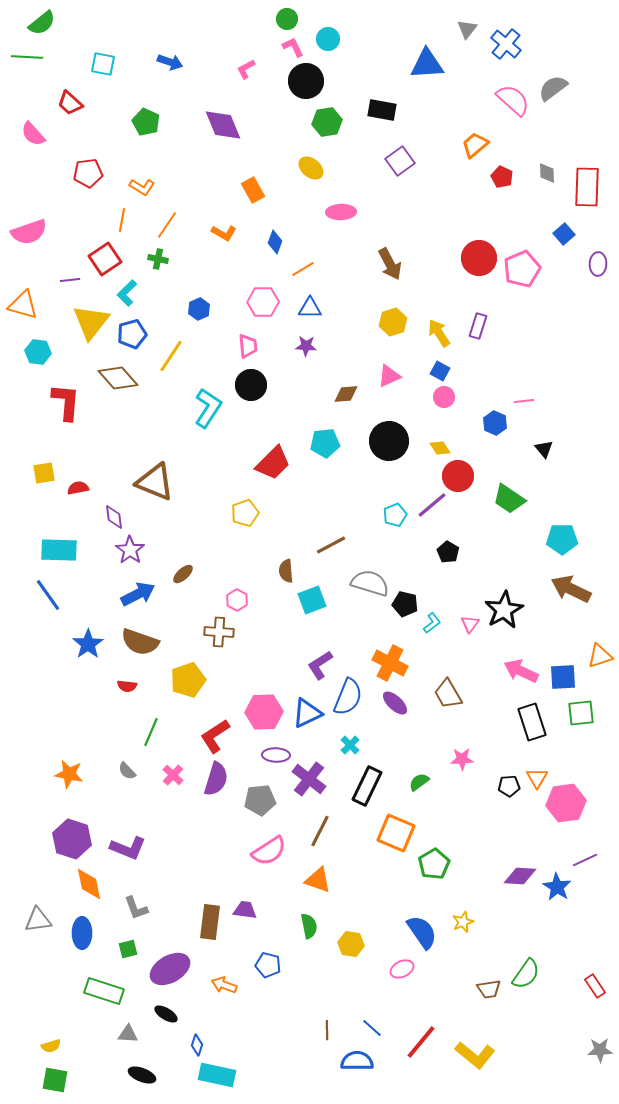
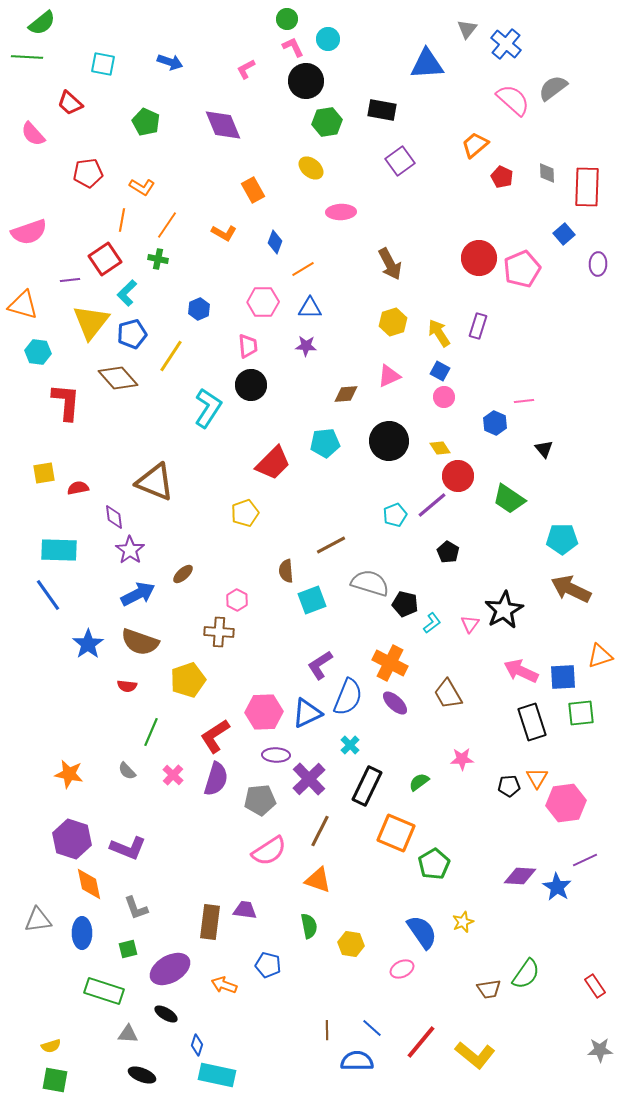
purple cross at (309, 779): rotated 8 degrees clockwise
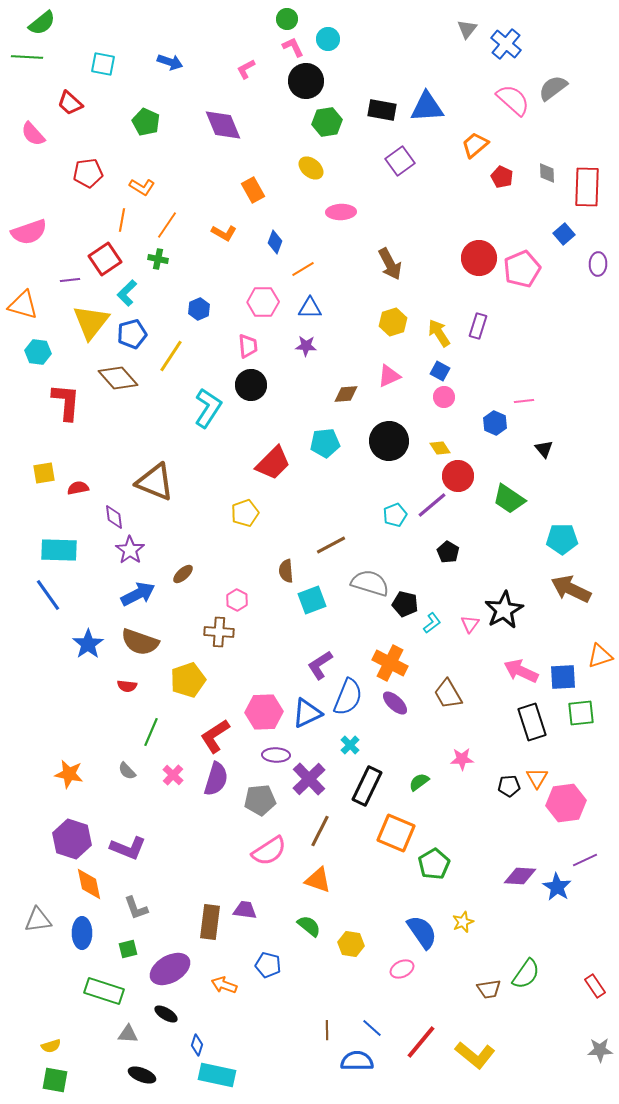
blue triangle at (427, 64): moved 43 px down
green semicircle at (309, 926): rotated 40 degrees counterclockwise
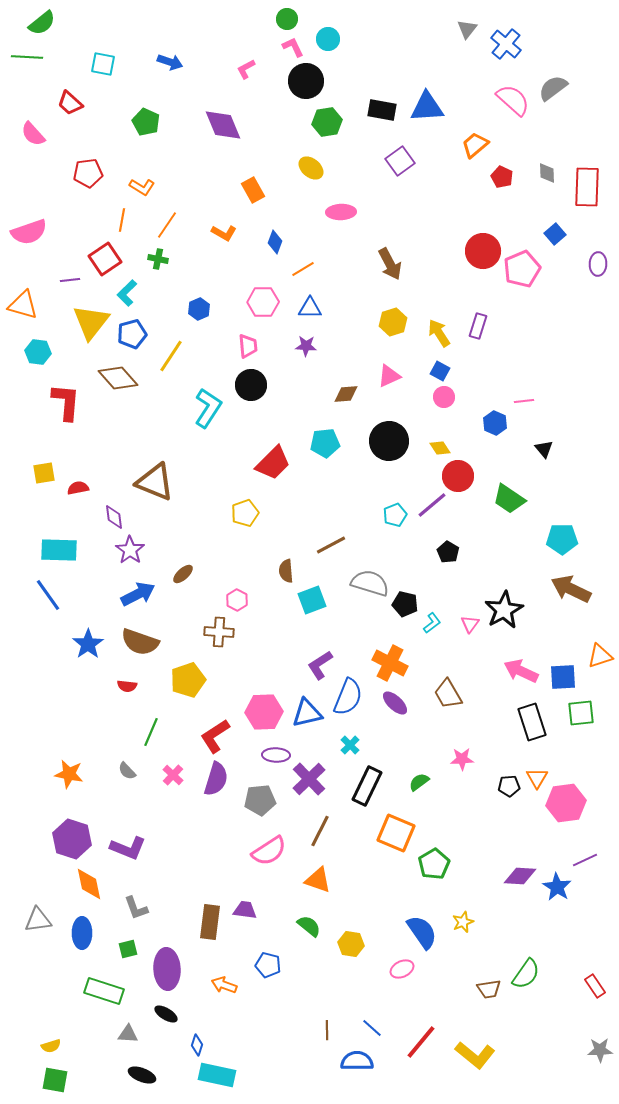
blue square at (564, 234): moved 9 px left
red circle at (479, 258): moved 4 px right, 7 px up
blue triangle at (307, 713): rotated 12 degrees clockwise
purple ellipse at (170, 969): moved 3 px left; rotated 63 degrees counterclockwise
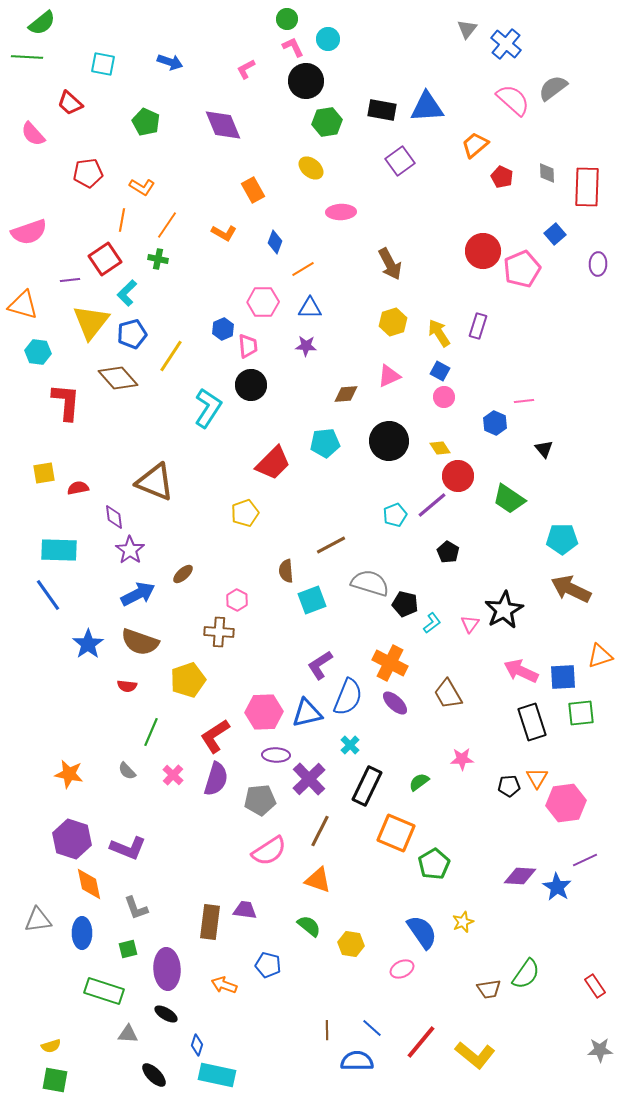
blue hexagon at (199, 309): moved 24 px right, 20 px down
black ellipse at (142, 1075): moved 12 px right; rotated 24 degrees clockwise
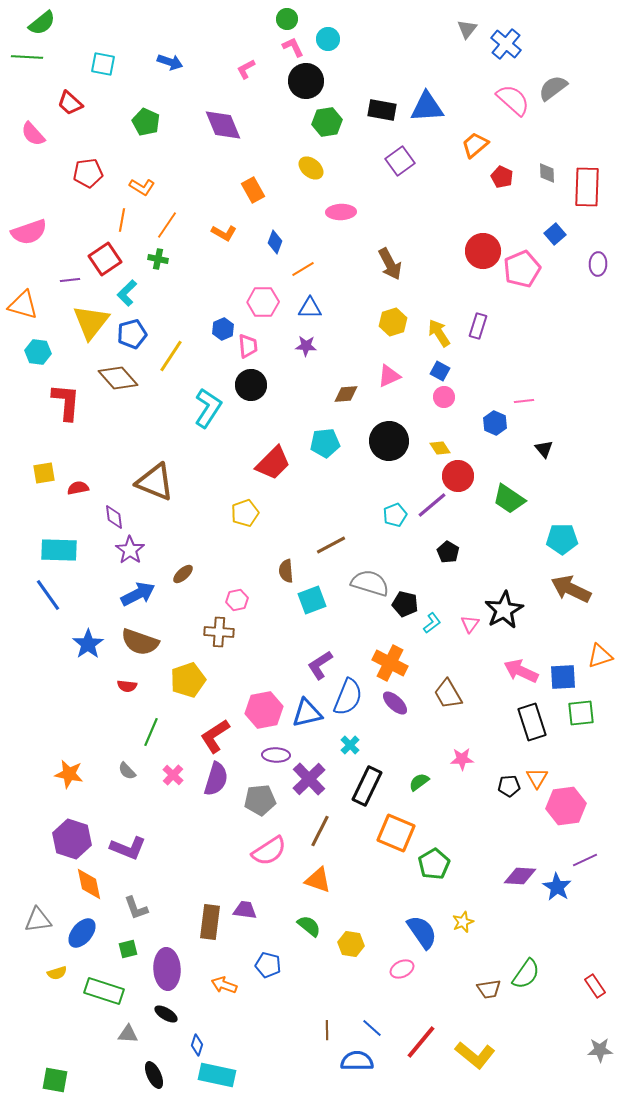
pink hexagon at (237, 600): rotated 20 degrees clockwise
pink hexagon at (264, 712): moved 2 px up; rotated 9 degrees counterclockwise
pink hexagon at (566, 803): moved 3 px down
blue ellipse at (82, 933): rotated 40 degrees clockwise
yellow semicircle at (51, 1046): moved 6 px right, 73 px up
black ellipse at (154, 1075): rotated 20 degrees clockwise
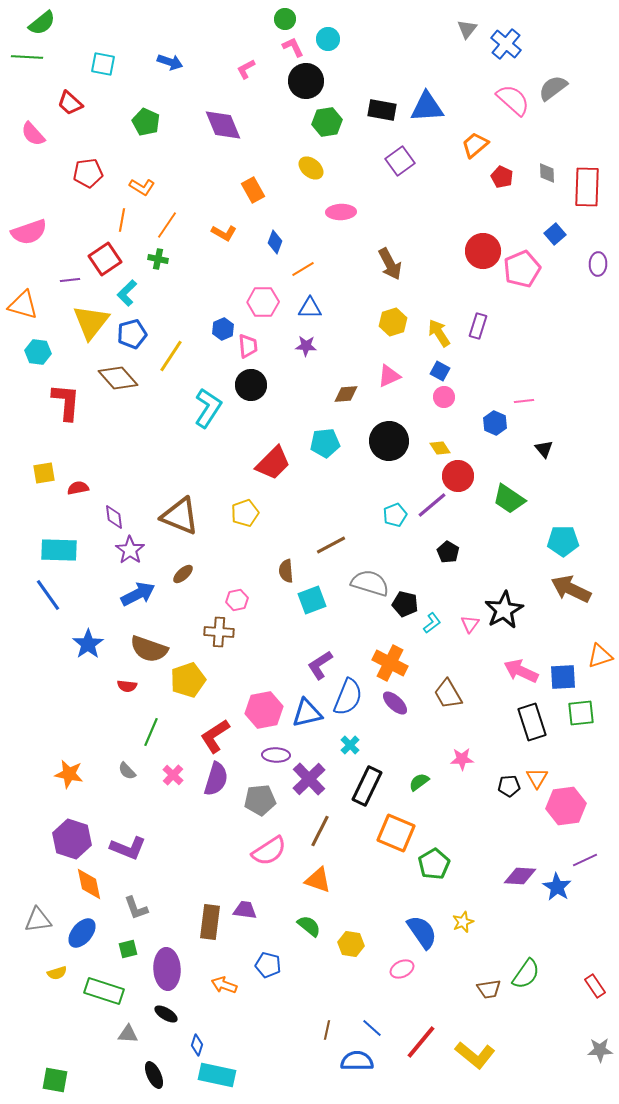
green circle at (287, 19): moved 2 px left
brown triangle at (155, 482): moved 25 px right, 34 px down
cyan pentagon at (562, 539): moved 1 px right, 2 px down
brown semicircle at (140, 642): moved 9 px right, 7 px down
brown line at (327, 1030): rotated 12 degrees clockwise
